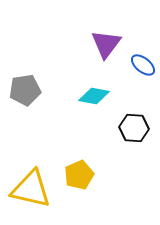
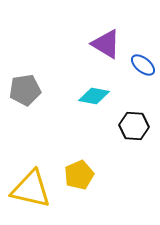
purple triangle: rotated 36 degrees counterclockwise
black hexagon: moved 2 px up
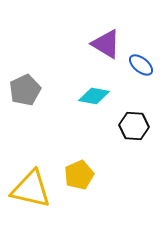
blue ellipse: moved 2 px left
gray pentagon: rotated 16 degrees counterclockwise
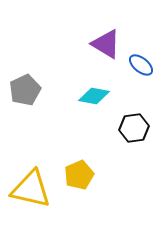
black hexagon: moved 2 px down; rotated 12 degrees counterclockwise
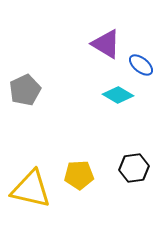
cyan diamond: moved 24 px right, 1 px up; rotated 20 degrees clockwise
black hexagon: moved 40 px down
yellow pentagon: rotated 20 degrees clockwise
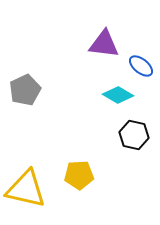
purple triangle: moved 2 px left; rotated 24 degrees counterclockwise
blue ellipse: moved 1 px down
black hexagon: moved 33 px up; rotated 20 degrees clockwise
yellow triangle: moved 5 px left
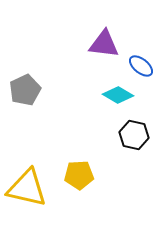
yellow triangle: moved 1 px right, 1 px up
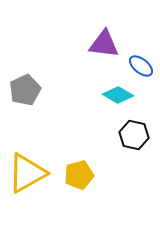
yellow pentagon: rotated 12 degrees counterclockwise
yellow triangle: moved 15 px up; rotated 42 degrees counterclockwise
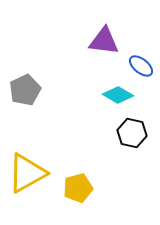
purple triangle: moved 3 px up
black hexagon: moved 2 px left, 2 px up
yellow pentagon: moved 1 px left, 13 px down
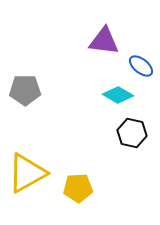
gray pentagon: rotated 24 degrees clockwise
yellow pentagon: rotated 12 degrees clockwise
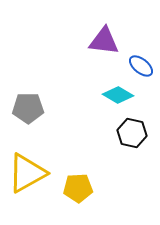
gray pentagon: moved 3 px right, 18 px down
